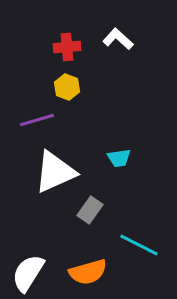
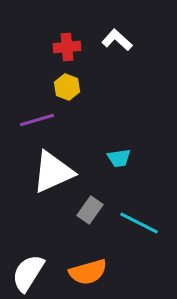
white L-shape: moved 1 px left, 1 px down
white triangle: moved 2 px left
cyan line: moved 22 px up
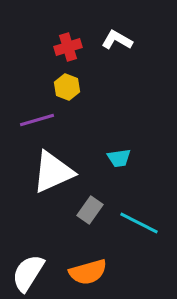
white L-shape: rotated 12 degrees counterclockwise
red cross: moved 1 px right; rotated 12 degrees counterclockwise
